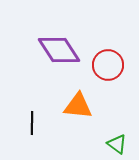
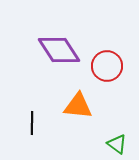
red circle: moved 1 px left, 1 px down
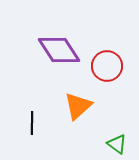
orange triangle: rotated 48 degrees counterclockwise
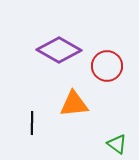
purple diamond: rotated 27 degrees counterclockwise
orange triangle: moved 4 px left, 2 px up; rotated 36 degrees clockwise
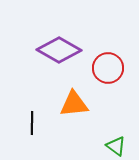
red circle: moved 1 px right, 2 px down
green triangle: moved 1 px left, 2 px down
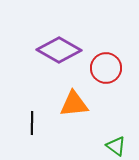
red circle: moved 2 px left
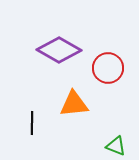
red circle: moved 2 px right
green triangle: rotated 15 degrees counterclockwise
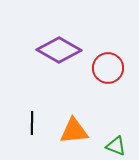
orange triangle: moved 27 px down
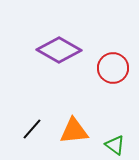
red circle: moved 5 px right
black line: moved 6 px down; rotated 40 degrees clockwise
green triangle: moved 1 px left, 1 px up; rotated 15 degrees clockwise
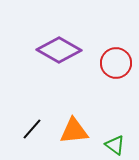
red circle: moved 3 px right, 5 px up
